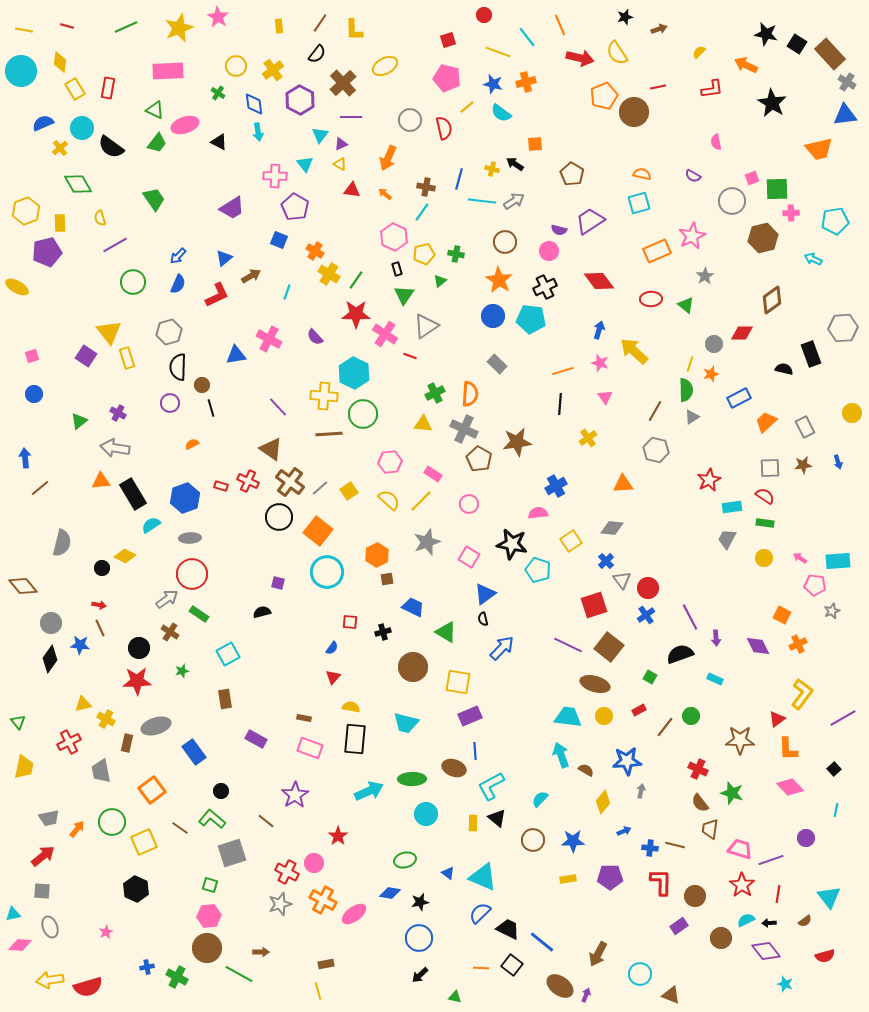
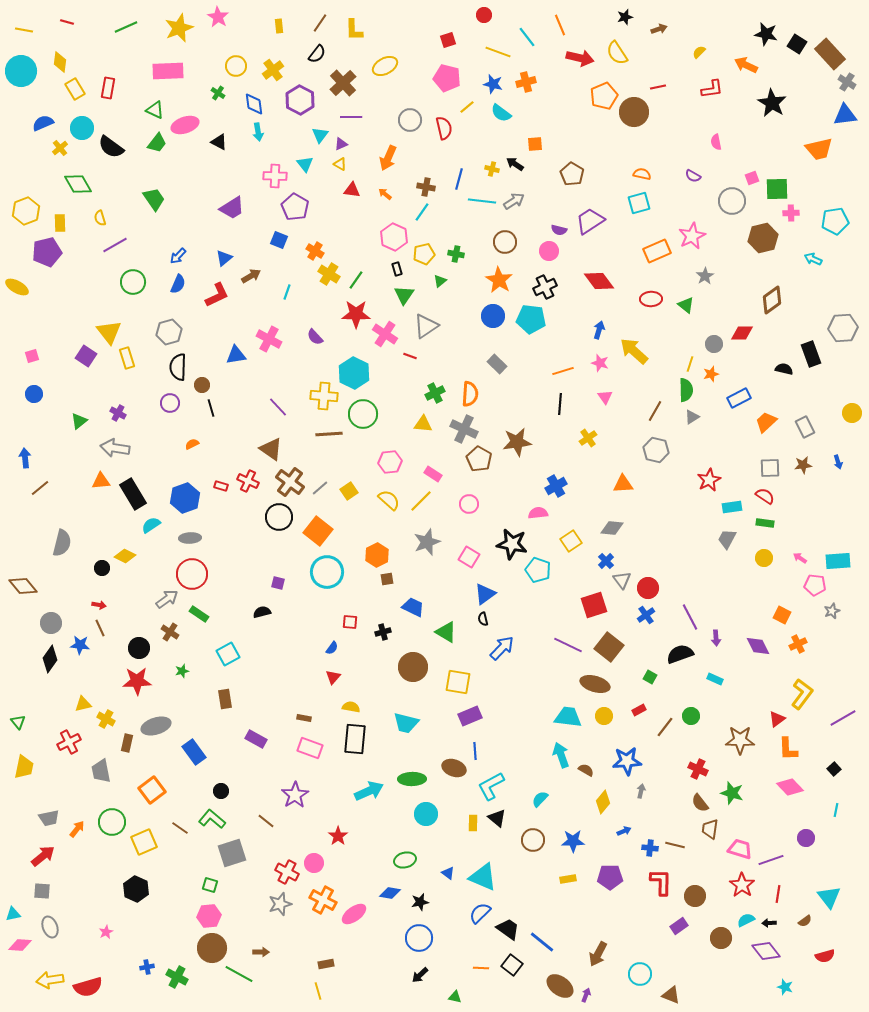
red line at (67, 26): moved 4 px up
black trapezoid at (508, 929): rotated 10 degrees clockwise
brown circle at (207, 948): moved 5 px right
cyan star at (785, 984): moved 3 px down
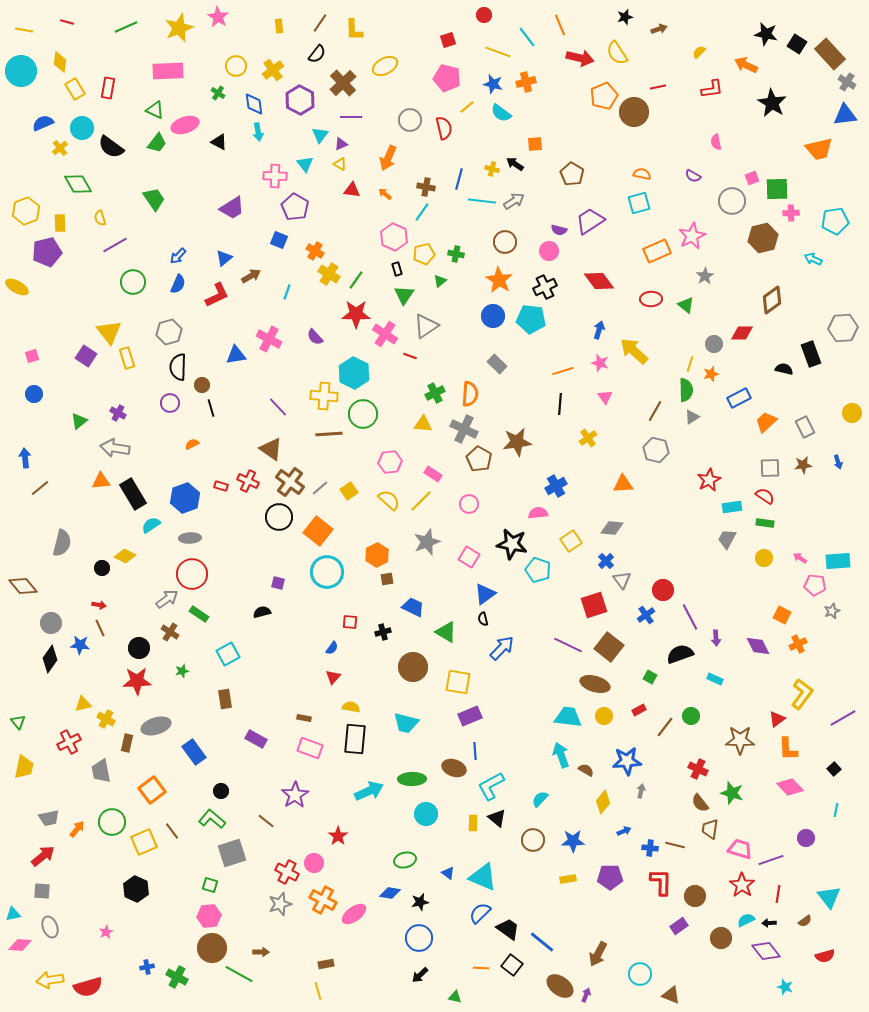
red circle at (648, 588): moved 15 px right, 2 px down
brown line at (180, 828): moved 8 px left, 3 px down; rotated 18 degrees clockwise
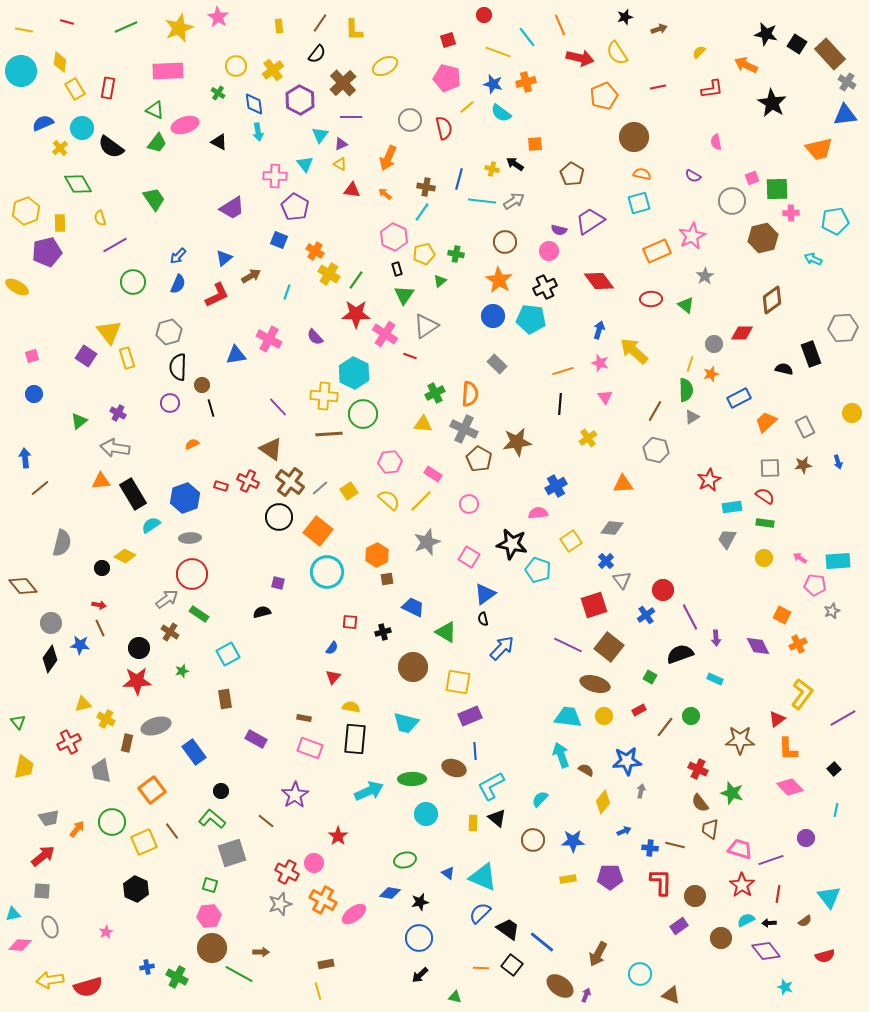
brown circle at (634, 112): moved 25 px down
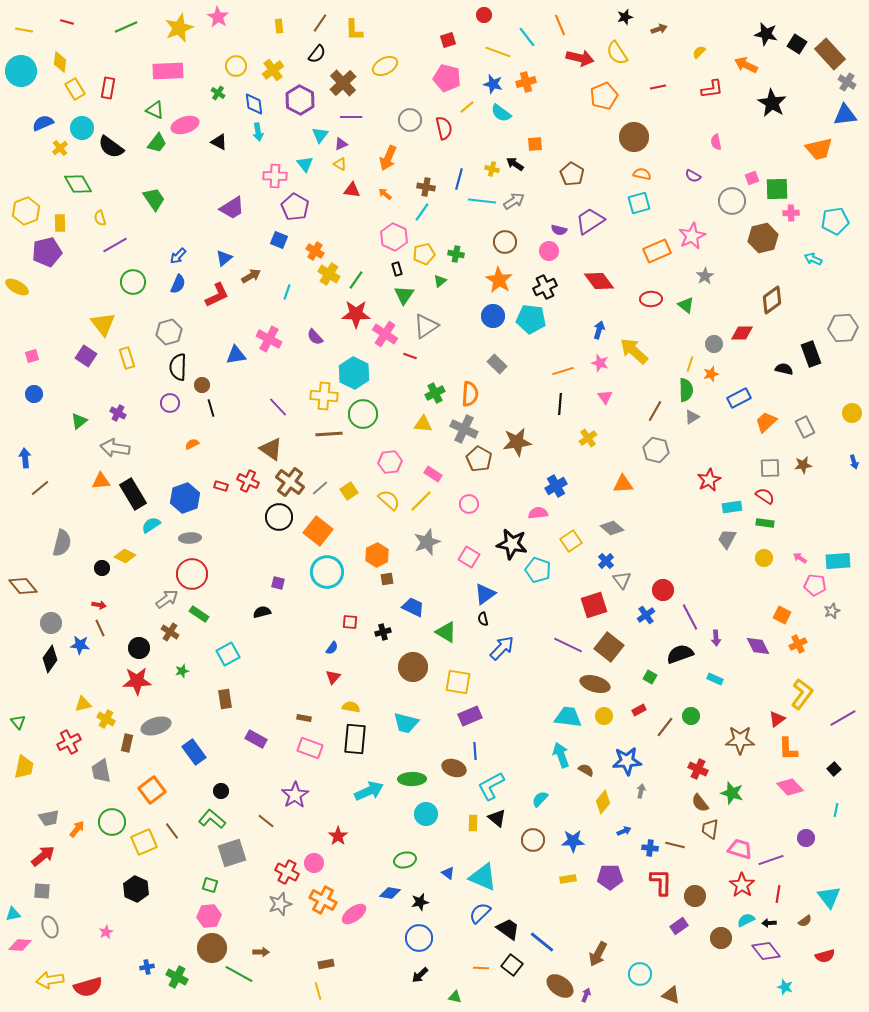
yellow triangle at (109, 332): moved 6 px left, 8 px up
blue arrow at (838, 462): moved 16 px right
gray diamond at (612, 528): rotated 35 degrees clockwise
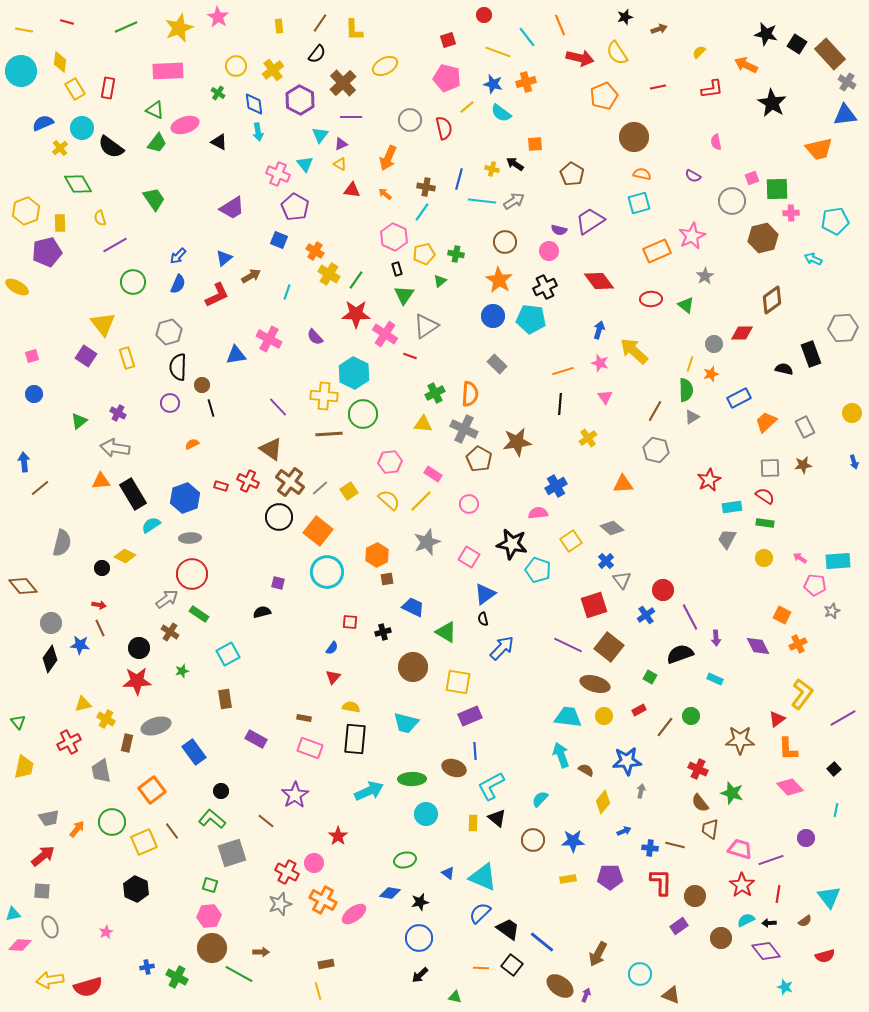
pink cross at (275, 176): moved 3 px right, 2 px up; rotated 20 degrees clockwise
blue arrow at (25, 458): moved 1 px left, 4 px down
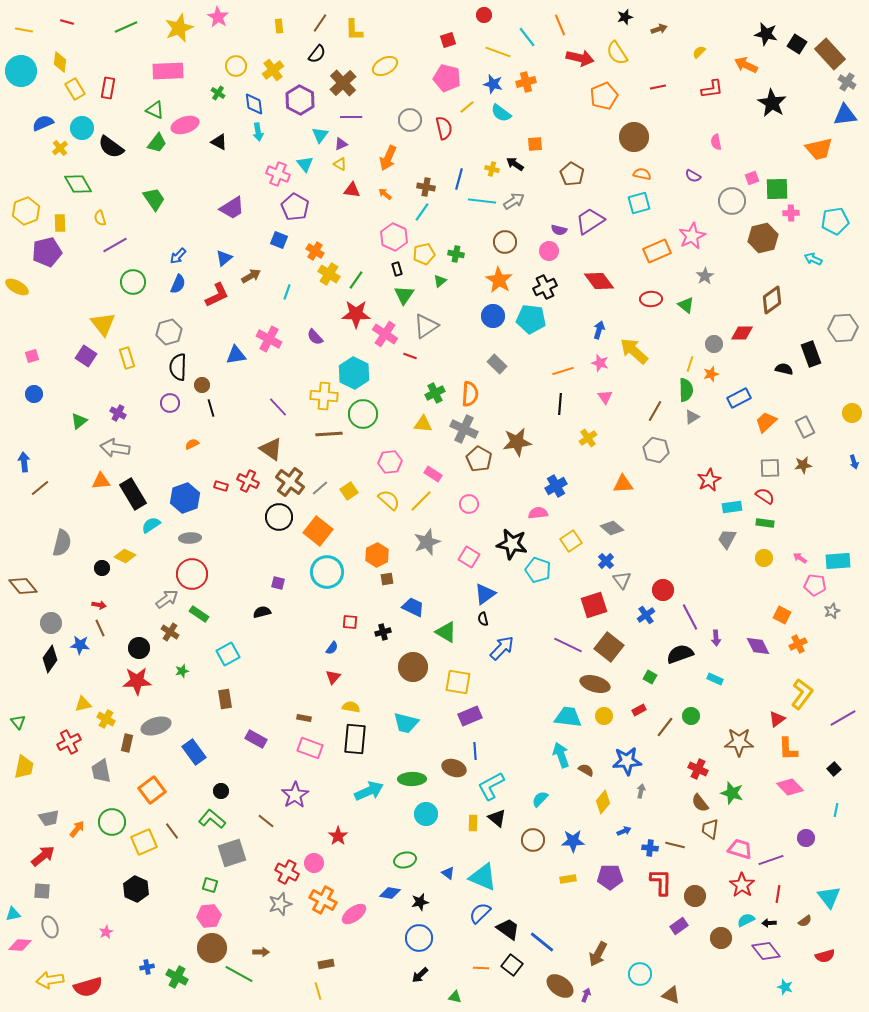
brown star at (740, 740): moved 1 px left, 2 px down
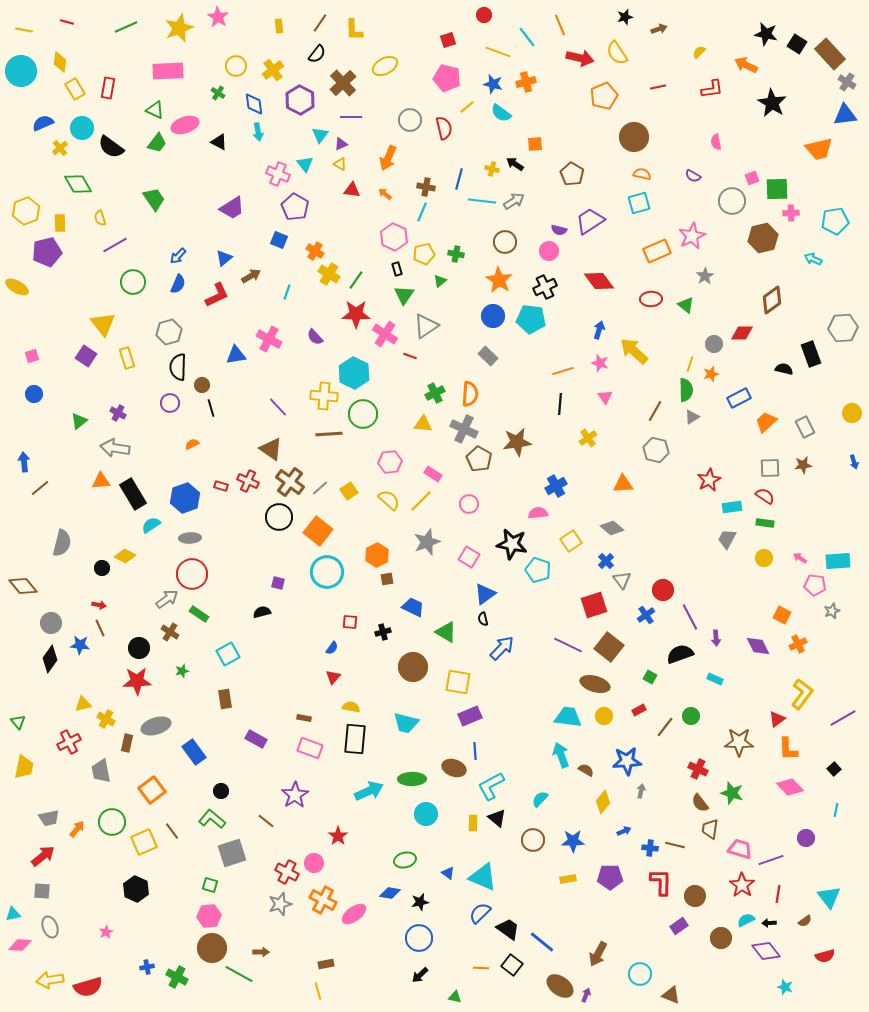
cyan line at (422, 212): rotated 12 degrees counterclockwise
gray rectangle at (497, 364): moved 9 px left, 8 px up
